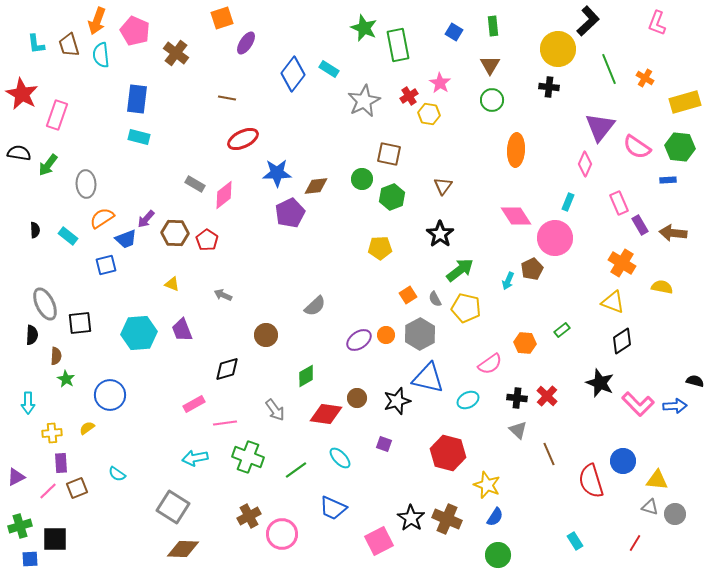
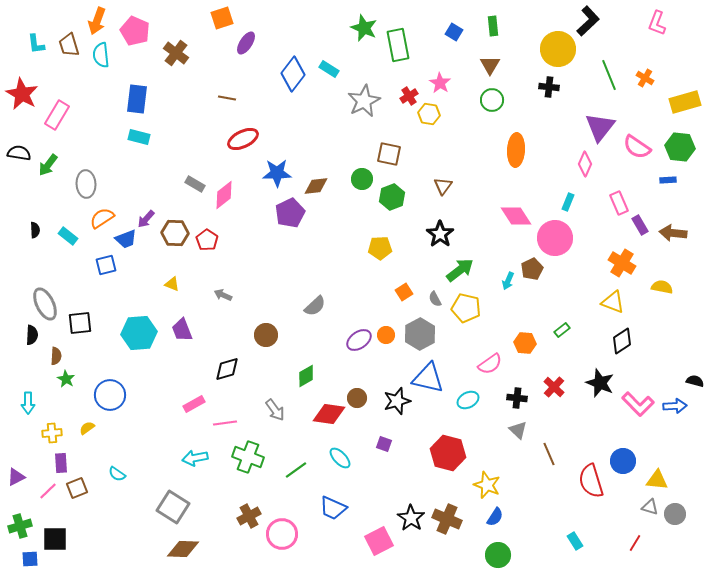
green line at (609, 69): moved 6 px down
pink rectangle at (57, 115): rotated 12 degrees clockwise
orange square at (408, 295): moved 4 px left, 3 px up
red cross at (547, 396): moved 7 px right, 9 px up
red diamond at (326, 414): moved 3 px right
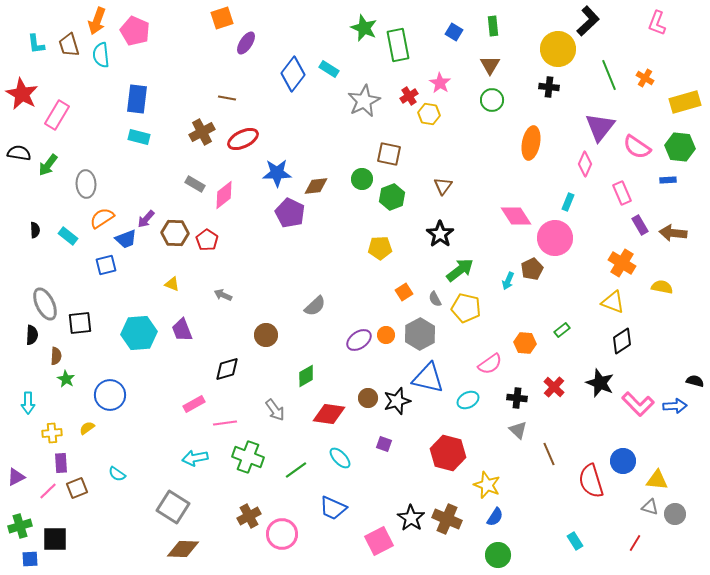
brown cross at (176, 53): moved 26 px right, 79 px down; rotated 25 degrees clockwise
orange ellipse at (516, 150): moved 15 px right, 7 px up; rotated 8 degrees clockwise
pink rectangle at (619, 203): moved 3 px right, 10 px up
purple pentagon at (290, 213): rotated 20 degrees counterclockwise
brown circle at (357, 398): moved 11 px right
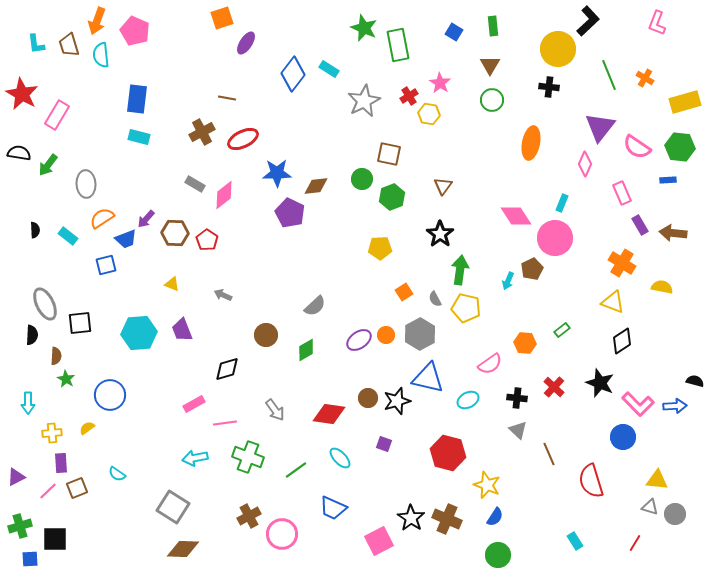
cyan rectangle at (568, 202): moved 6 px left, 1 px down
green arrow at (460, 270): rotated 44 degrees counterclockwise
green diamond at (306, 376): moved 26 px up
blue circle at (623, 461): moved 24 px up
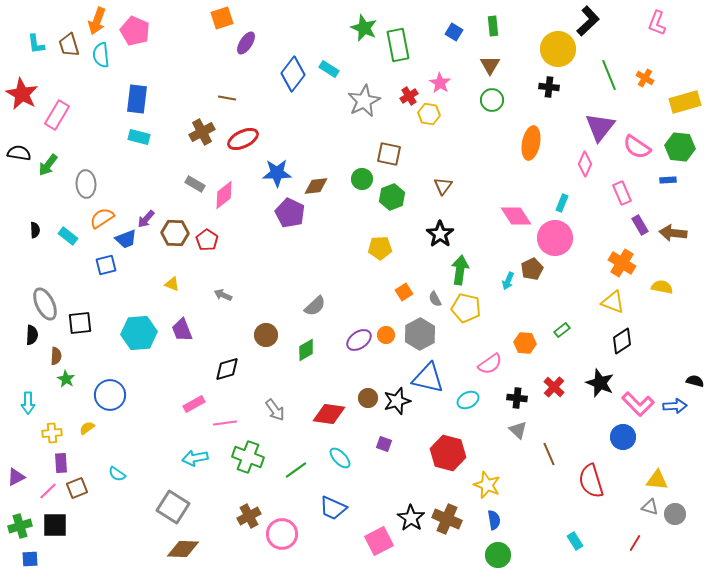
blue semicircle at (495, 517): moved 1 px left, 3 px down; rotated 42 degrees counterclockwise
black square at (55, 539): moved 14 px up
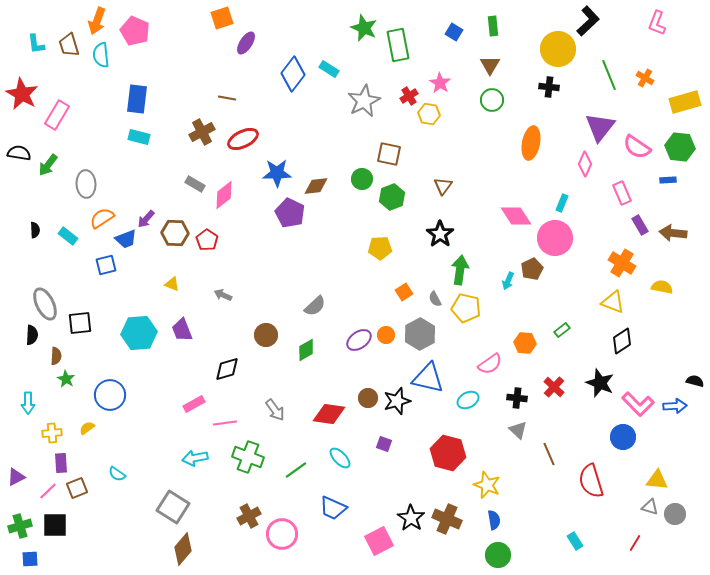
brown diamond at (183, 549): rotated 52 degrees counterclockwise
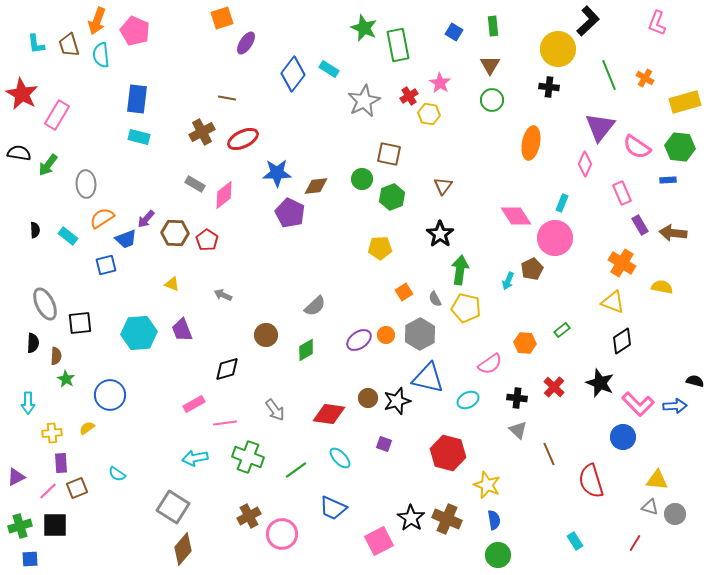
black semicircle at (32, 335): moved 1 px right, 8 px down
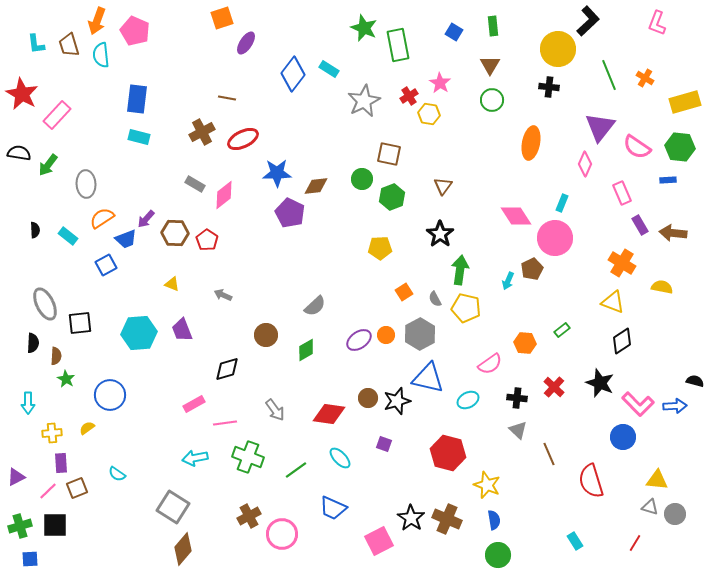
pink rectangle at (57, 115): rotated 12 degrees clockwise
blue square at (106, 265): rotated 15 degrees counterclockwise
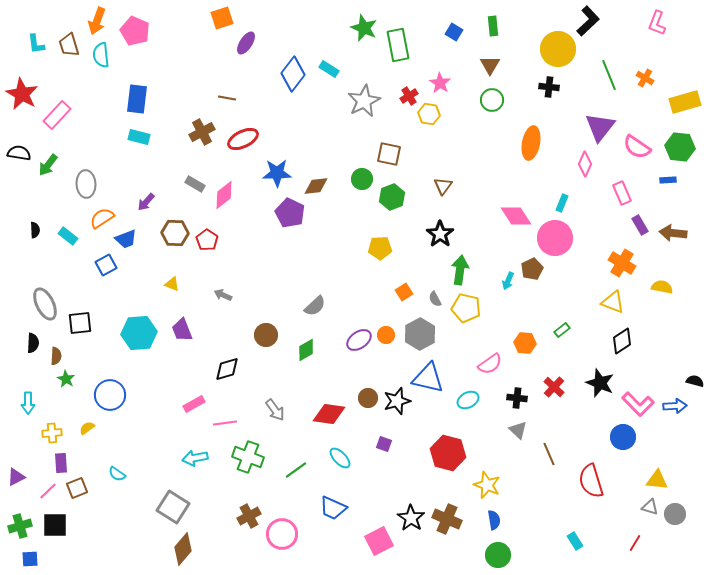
purple arrow at (146, 219): moved 17 px up
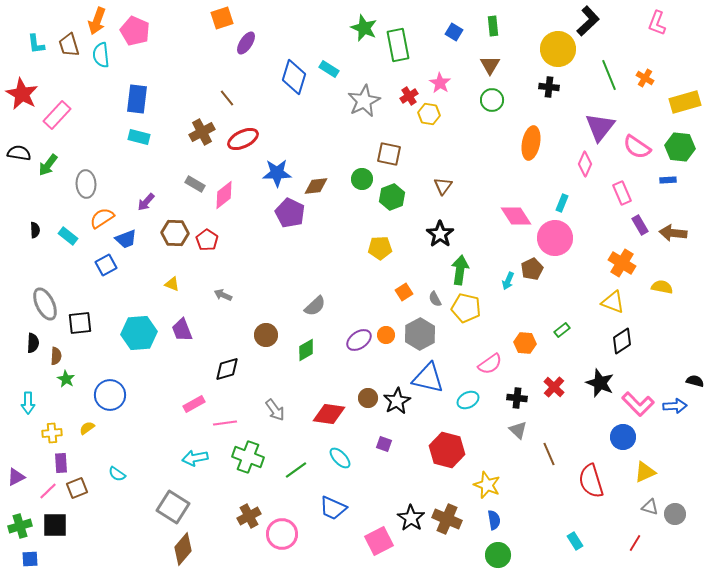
blue diamond at (293, 74): moved 1 px right, 3 px down; rotated 20 degrees counterclockwise
brown line at (227, 98): rotated 42 degrees clockwise
black star at (397, 401): rotated 12 degrees counterclockwise
red hexagon at (448, 453): moved 1 px left, 3 px up
yellow triangle at (657, 480): moved 12 px left, 8 px up; rotated 30 degrees counterclockwise
